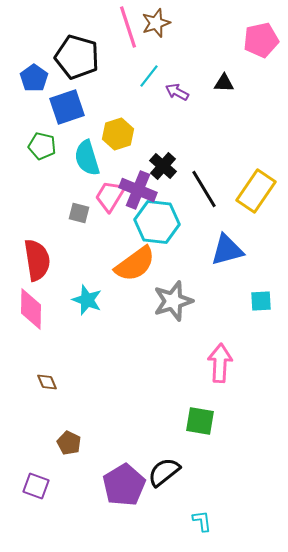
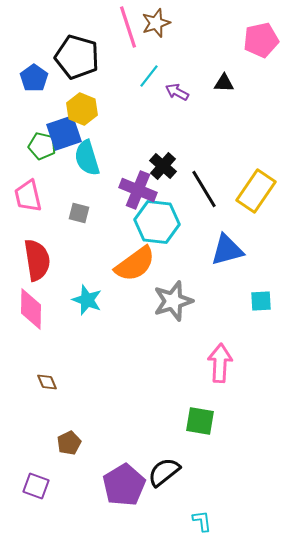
blue square: moved 3 px left, 26 px down
yellow hexagon: moved 36 px left, 25 px up; rotated 20 degrees counterclockwise
pink trapezoid: moved 82 px left; rotated 44 degrees counterclockwise
brown pentagon: rotated 20 degrees clockwise
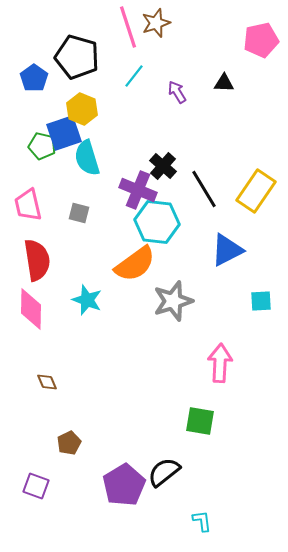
cyan line: moved 15 px left
purple arrow: rotated 30 degrees clockwise
pink trapezoid: moved 9 px down
blue triangle: rotated 12 degrees counterclockwise
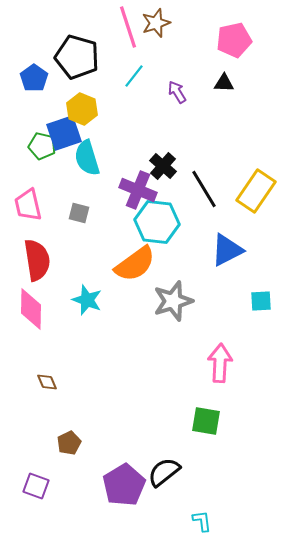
pink pentagon: moved 27 px left
green square: moved 6 px right
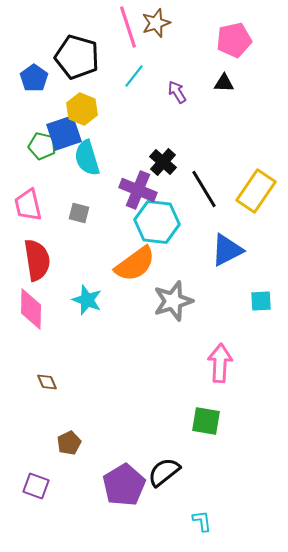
black cross: moved 4 px up
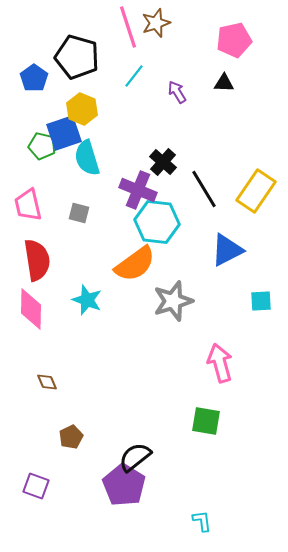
pink arrow: rotated 18 degrees counterclockwise
brown pentagon: moved 2 px right, 6 px up
black semicircle: moved 29 px left, 15 px up
purple pentagon: rotated 9 degrees counterclockwise
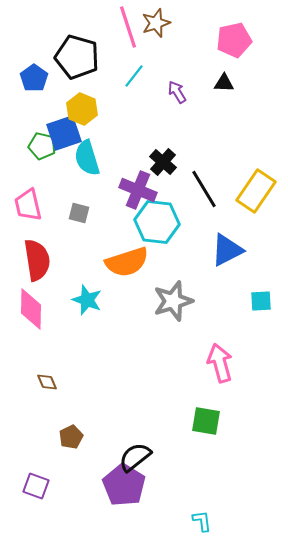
orange semicircle: moved 8 px left, 2 px up; rotated 18 degrees clockwise
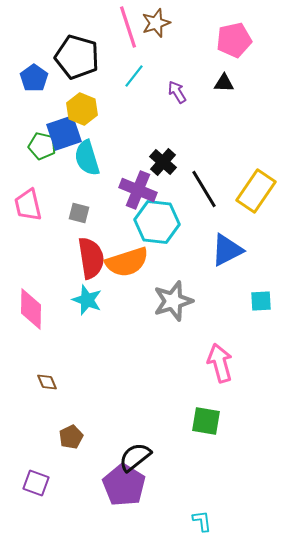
red semicircle: moved 54 px right, 2 px up
purple square: moved 3 px up
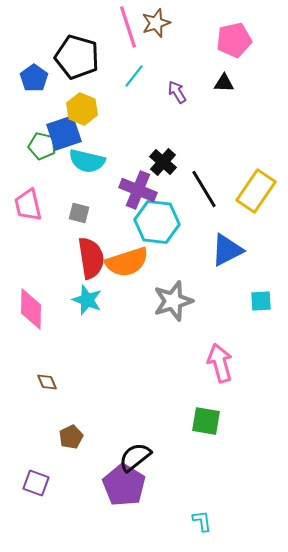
cyan semicircle: moved 3 px down; rotated 60 degrees counterclockwise
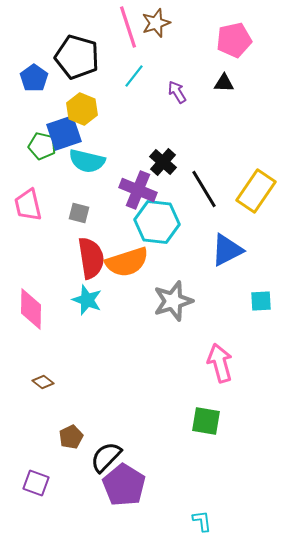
brown diamond: moved 4 px left; rotated 30 degrees counterclockwise
black semicircle: moved 29 px left; rotated 8 degrees counterclockwise
